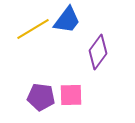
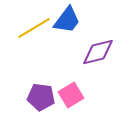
yellow line: moved 1 px right, 1 px up
purple diamond: rotated 40 degrees clockwise
pink square: rotated 30 degrees counterclockwise
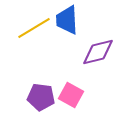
blue trapezoid: rotated 140 degrees clockwise
pink square: rotated 30 degrees counterclockwise
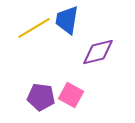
blue trapezoid: rotated 12 degrees clockwise
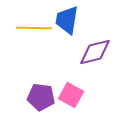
yellow line: rotated 32 degrees clockwise
purple diamond: moved 3 px left
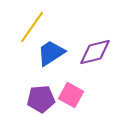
blue trapezoid: moved 16 px left, 33 px down; rotated 48 degrees clockwise
yellow line: moved 2 px left, 1 px up; rotated 56 degrees counterclockwise
purple pentagon: moved 2 px down; rotated 12 degrees counterclockwise
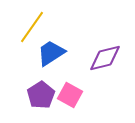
purple diamond: moved 10 px right, 6 px down
pink square: moved 1 px left
purple pentagon: moved 4 px up; rotated 28 degrees counterclockwise
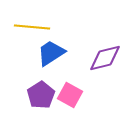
yellow line: rotated 60 degrees clockwise
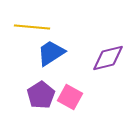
purple diamond: moved 3 px right
pink square: moved 2 px down
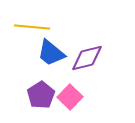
blue trapezoid: rotated 108 degrees counterclockwise
purple diamond: moved 21 px left
pink square: rotated 15 degrees clockwise
